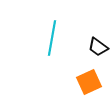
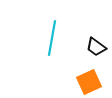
black trapezoid: moved 2 px left
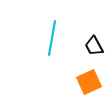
black trapezoid: moved 2 px left, 1 px up; rotated 25 degrees clockwise
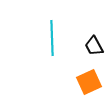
cyan line: rotated 12 degrees counterclockwise
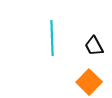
orange square: rotated 20 degrees counterclockwise
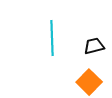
black trapezoid: rotated 105 degrees clockwise
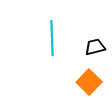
black trapezoid: moved 1 px right, 1 px down
